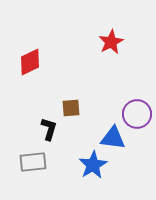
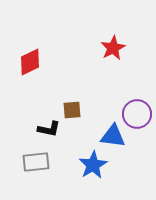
red star: moved 2 px right, 6 px down
brown square: moved 1 px right, 2 px down
black L-shape: rotated 85 degrees clockwise
blue triangle: moved 2 px up
gray rectangle: moved 3 px right
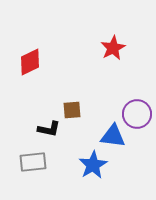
gray rectangle: moved 3 px left
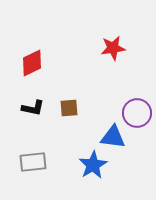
red star: rotated 20 degrees clockwise
red diamond: moved 2 px right, 1 px down
brown square: moved 3 px left, 2 px up
purple circle: moved 1 px up
black L-shape: moved 16 px left, 21 px up
blue triangle: moved 1 px down
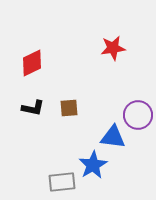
purple circle: moved 1 px right, 2 px down
gray rectangle: moved 29 px right, 20 px down
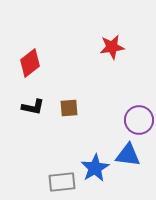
red star: moved 1 px left, 1 px up
red diamond: moved 2 px left; rotated 12 degrees counterclockwise
black L-shape: moved 1 px up
purple circle: moved 1 px right, 5 px down
blue triangle: moved 15 px right, 18 px down
blue star: moved 2 px right, 3 px down
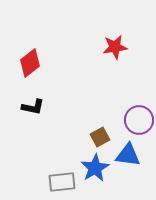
red star: moved 3 px right
brown square: moved 31 px right, 29 px down; rotated 24 degrees counterclockwise
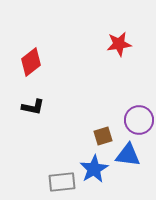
red star: moved 4 px right, 3 px up
red diamond: moved 1 px right, 1 px up
brown square: moved 3 px right, 1 px up; rotated 12 degrees clockwise
blue star: moved 1 px left, 1 px down
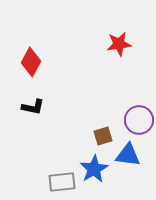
red diamond: rotated 24 degrees counterclockwise
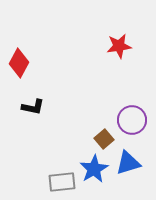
red star: moved 2 px down
red diamond: moved 12 px left, 1 px down
purple circle: moved 7 px left
brown square: moved 1 px right, 3 px down; rotated 24 degrees counterclockwise
blue triangle: moved 8 px down; rotated 24 degrees counterclockwise
